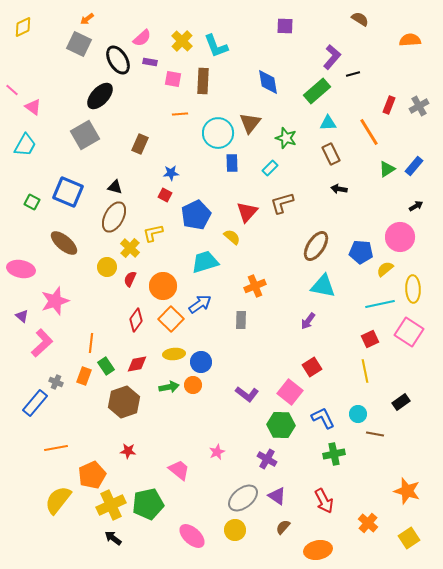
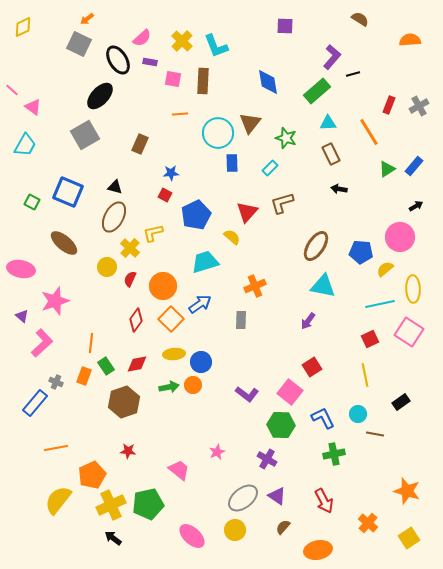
yellow line at (365, 371): moved 4 px down
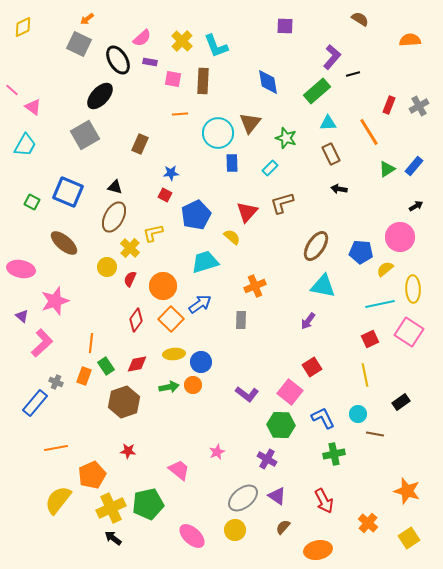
yellow cross at (111, 505): moved 3 px down
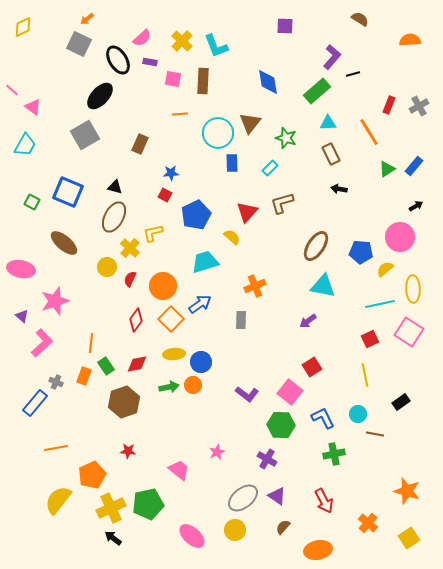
purple arrow at (308, 321): rotated 18 degrees clockwise
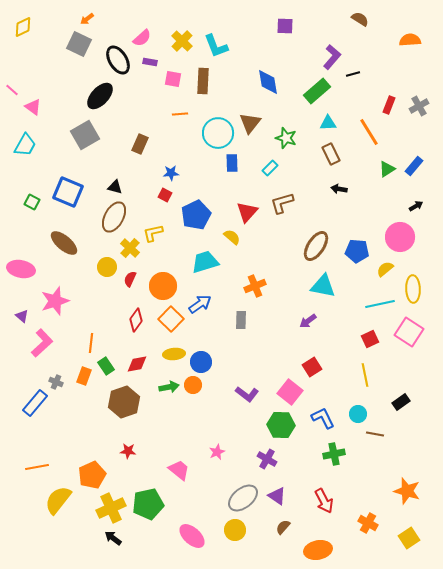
blue pentagon at (361, 252): moved 4 px left, 1 px up
orange line at (56, 448): moved 19 px left, 19 px down
orange cross at (368, 523): rotated 12 degrees counterclockwise
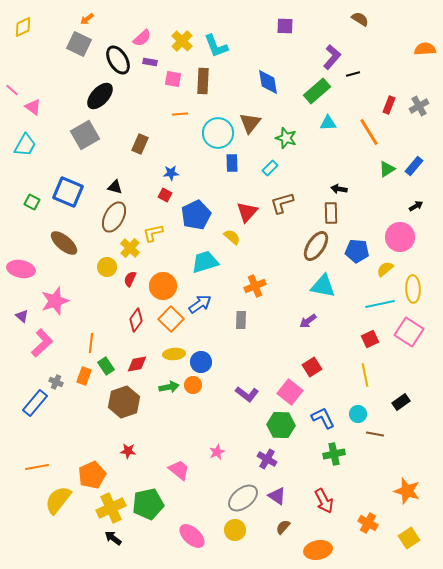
orange semicircle at (410, 40): moved 15 px right, 9 px down
brown rectangle at (331, 154): moved 59 px down; rotated 25 degrees clockwise
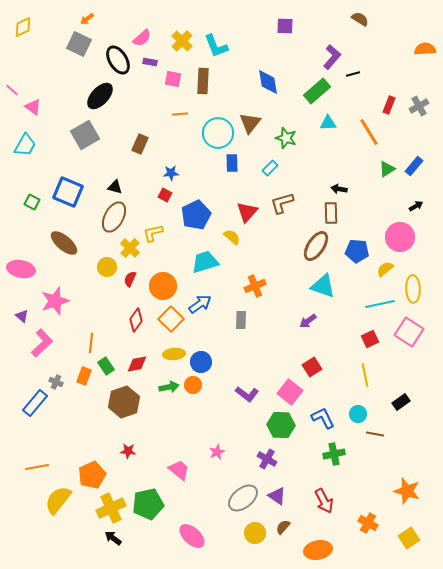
cyan triangle at (323, 286): rotated 8 degrees clockwise
yellow circle at (235, 530): moved 20 px right, 3 px down
